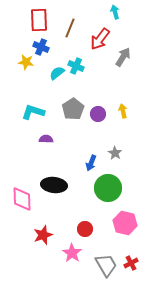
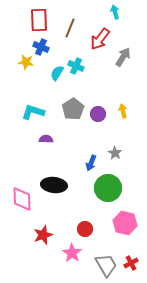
cyan semicircle: rotated 21 degrees counterclockwise
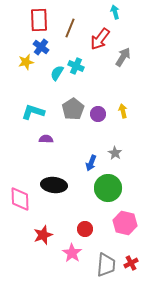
blue cross: rotated 14 degrees clockwise
yellow star: rotated 21 degrees counterclockwise
pink diamond: moved 2 px left
gray trapezoid: rotated 35 degrees clockwise
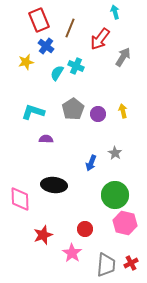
red rectangle: rotated 20 degrees counterclockwise
blue cross: moved 5 px right, 1 px up
green circle: moved 7 px right, 7 px down
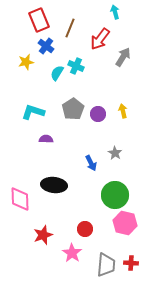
blue arrow: rotated 49 degrees counterclockwise
red cross: rotated 32 degrees clockwise
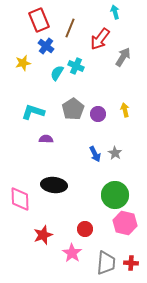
yellow star: moved 3 px left, 1 px down
yellow arrow: moved 2 px right, 1 px up
blue arrow: moved 4 px right, 9 px up
gray trapezoid: moved 2 px up
